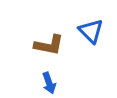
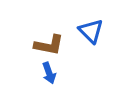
blue arrow: moved 10 px up
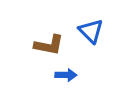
blue arrow: moved 17 px right, 2 px down; rotated 70 degrees counterclockwise
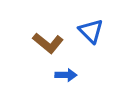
brown L-shape: moved 1 px left, 2 px up; rotated 28 degrees clockwise
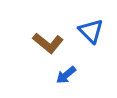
blue arrow: rotated 140 degrees clockwise
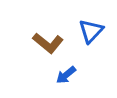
blue triangle: rotated 28 degrees clockwise
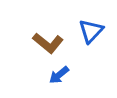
blue arrow: moved 7 px left
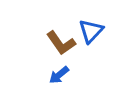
brown L-shape: moved 13 px right; rotated 16 degrees clockwise
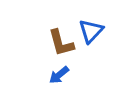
brown L-shape: rotated 20 degrees clockwise
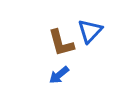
blue triangle: moved 1 px left
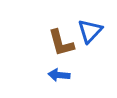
blue arrow: rotated 45 degrees clockwise
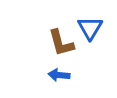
blue triangle: moved 3 px up; rotated 12 degrees counterclockwise
